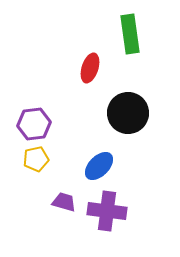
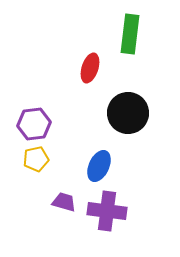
green rectangle: rotated 15 degrees clockwise
blue ellipse: rotated 20 degrees counterclockwise
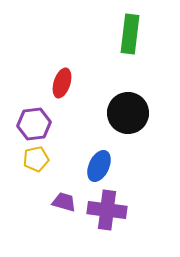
red ellipse: moved 28 px left, 15 px down
purple cross: moved 1 px up
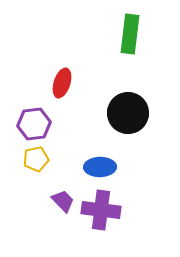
blue ellipse: moved 1 px right, 1 px down; rotated 64 degrees clockwise
purple trapezoid: moved 1 px left, 1 px up; rotated 30 degrees clockwise
purple cross: moved 6 px left
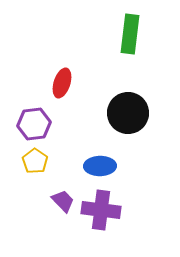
yellow pentagon: moved 1 px left, 2 px down; rotated 25 degrees counterclockwise
blue ellipse: moved 1 px up
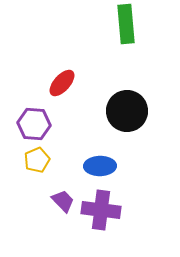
green rectangle: moved 4 px left, 10 px up; rotated 12 degrees counterclockwise
red ellipse: rotated 24 degrees clockwise
black circle: moved 1 px left, 2 px up
purple hexagon: rotated 12 degrees clockwise
yellow pentagon: moved 2 px right, 1 px up; rotated 15 degrees clockwise
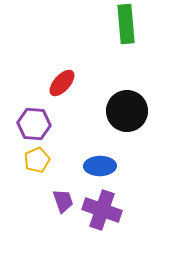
purple trapezoid: rotated 25 degrees clockwise
purple cross: moved 1 px right; rotated 12 degrees clockwise
